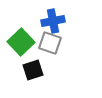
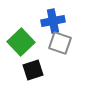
gray square: moved 10 px right
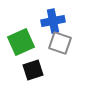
green square: rotated 20 degrees clockwise
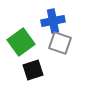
green square: rotated 12 degrees counterclockwise
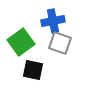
black square: rotated 30 degrees clockwise
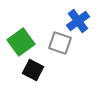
blue cross: moved 25 px right; rotated 25 degrees counterclockwise
black square: rotated 15 degrees clockwise
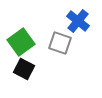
blue cross: rotated 15 degrees counterclockwise
black square: moved 9 px left, 1 px up
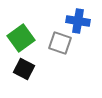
blue cross: rotated 30 degrees counterclockwise
green square: moved 4 px up
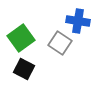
gray square: rotated 15 degrees clockwise
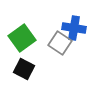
blue cross: moved 4 px left, 7 px down
green square: moved 1 px right
